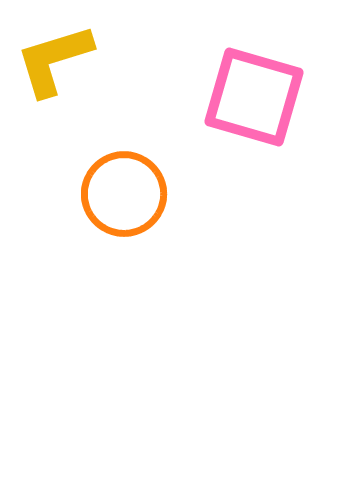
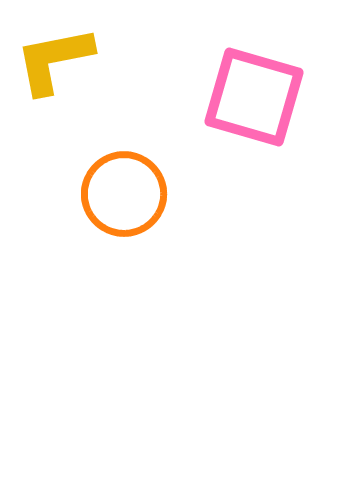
yellow L-shape: rotated 6 degrees clockwise
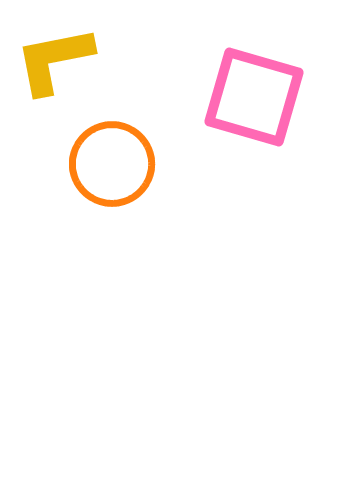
orange circle: moved 12 px left, 30 px up
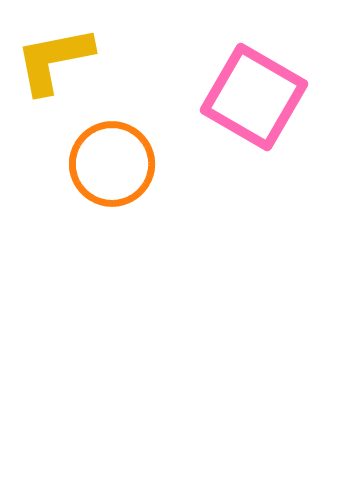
pink square: rotated 14 degrees clockwise
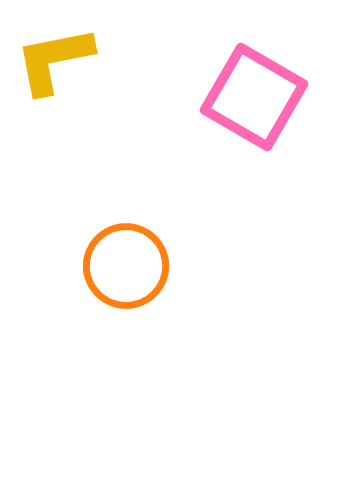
orange circle: moved 14 px right, 102 px down
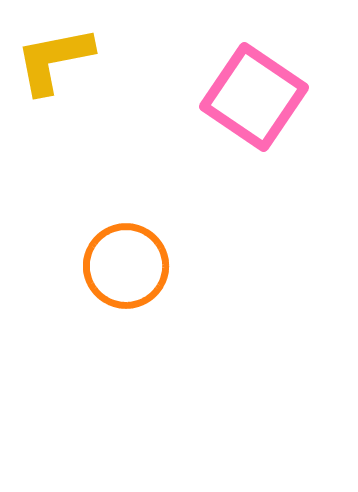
pink square: rotated 4 degrees clockwise
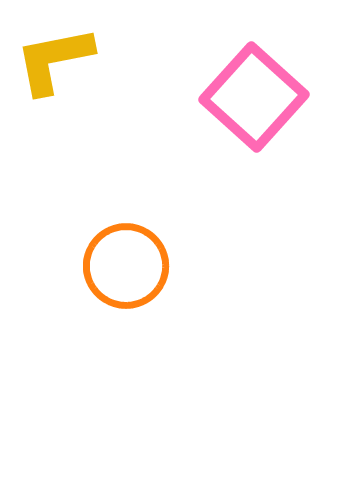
pink square: rotated 8 degrees clockwise
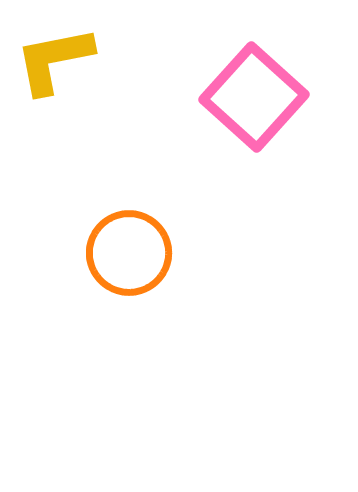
orange circle: moved 3 px right, 13 px up
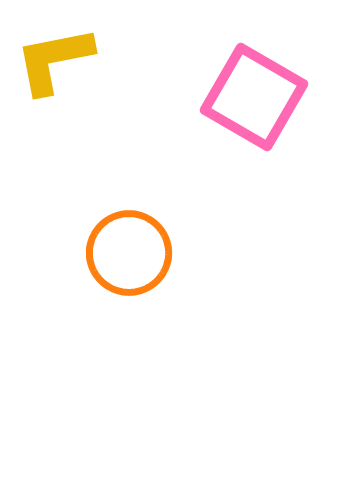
pink square: rotated 12 degrees counterclockwise
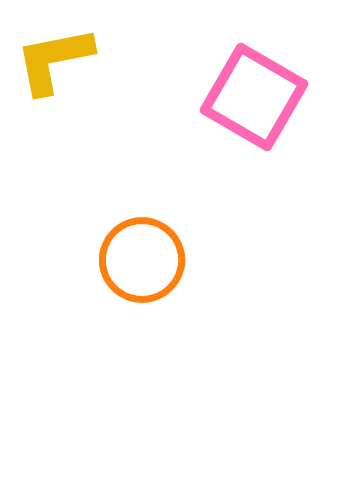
orange circle: moved 13 px right, 7 px down
